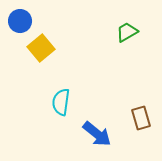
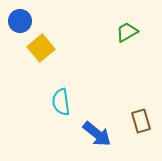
cyan semicircle: rotated 16 degrees counterclockwise
brown rectangle: moved 3 px down
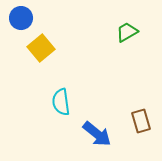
blue circle: moved 1 px right, 3 px up
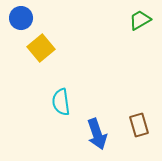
green trapezoid: moved 13 px right, 12 px up
brown rectangle: moved 2 px left, 4 px down
blue arrow: rotated 32 degrees clockwise
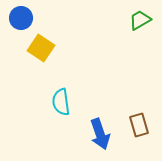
yellow square: rotated 16 degrees counterclockwise
blue arrow: moved 3 px right
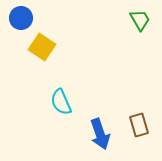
green trapezoid: rotated 90 degrees clockwise
yellow square: moved 1 px right, 1 px up
cyan semicircle: rotated 16 degrees counterclockwise
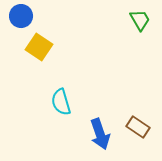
blue circle: moved 2 px up
yellow square: moved 3 px left
cyan semicircle: rotated 8 degrees clockwise
brown rectangle: moved 1 px left, 2 px down; rotated 40 degrees counterclockwise
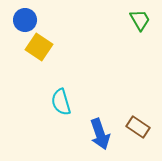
blue circle: moved 4 px right, 4 px down
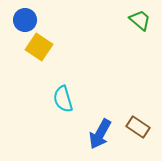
green trapezoid: rotated 20 degrees counterclockwise
cyan semicircle: moved 2 px right, 3 px up
blue arrow: rotated 48 degrees clockwise
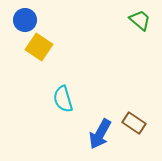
brown rectangle: moved 4 px left, 4 px up
